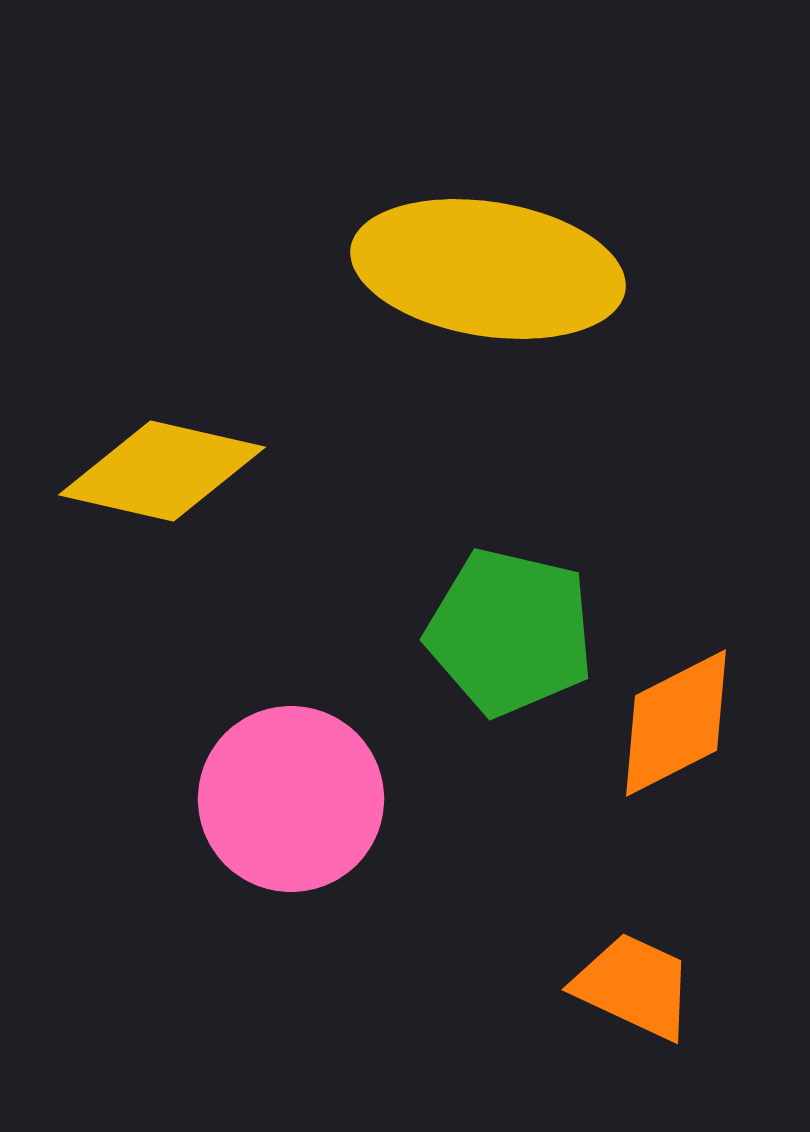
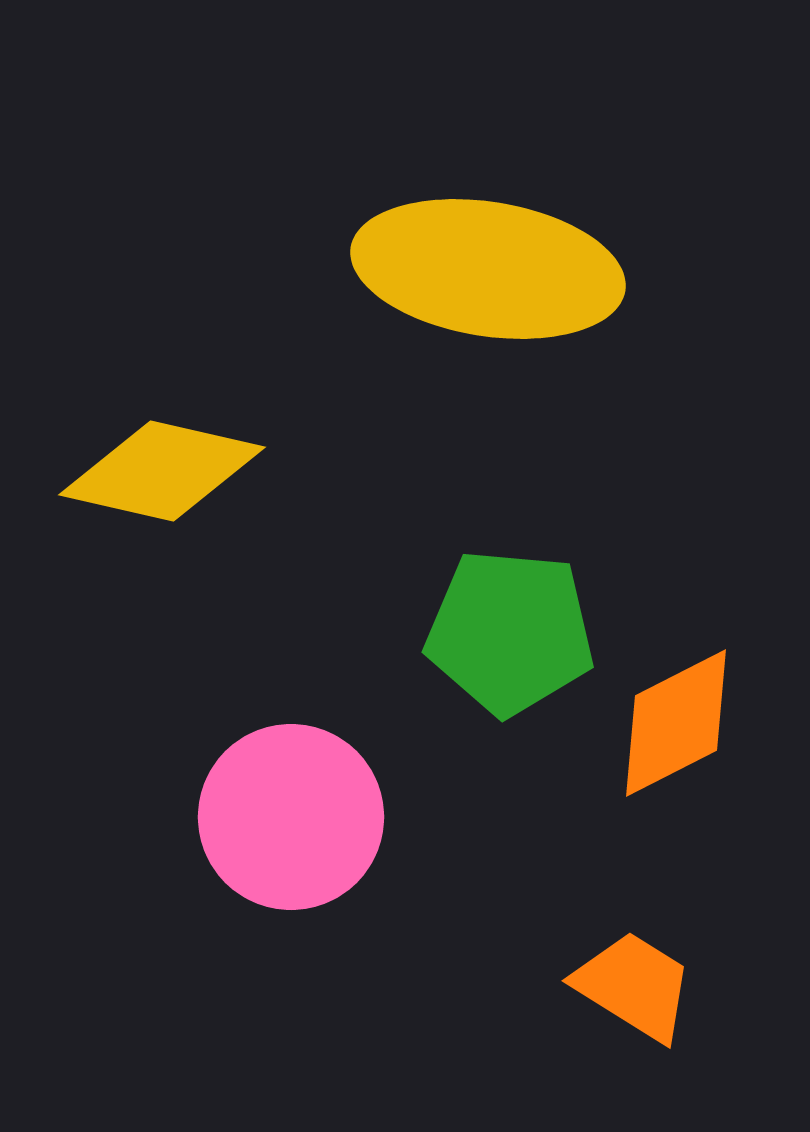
green pentagon: rotated 8 degrees counterclockwise
pink circle: moved 18 px down
orange trapezoid: rotated 7 degrees clockwise
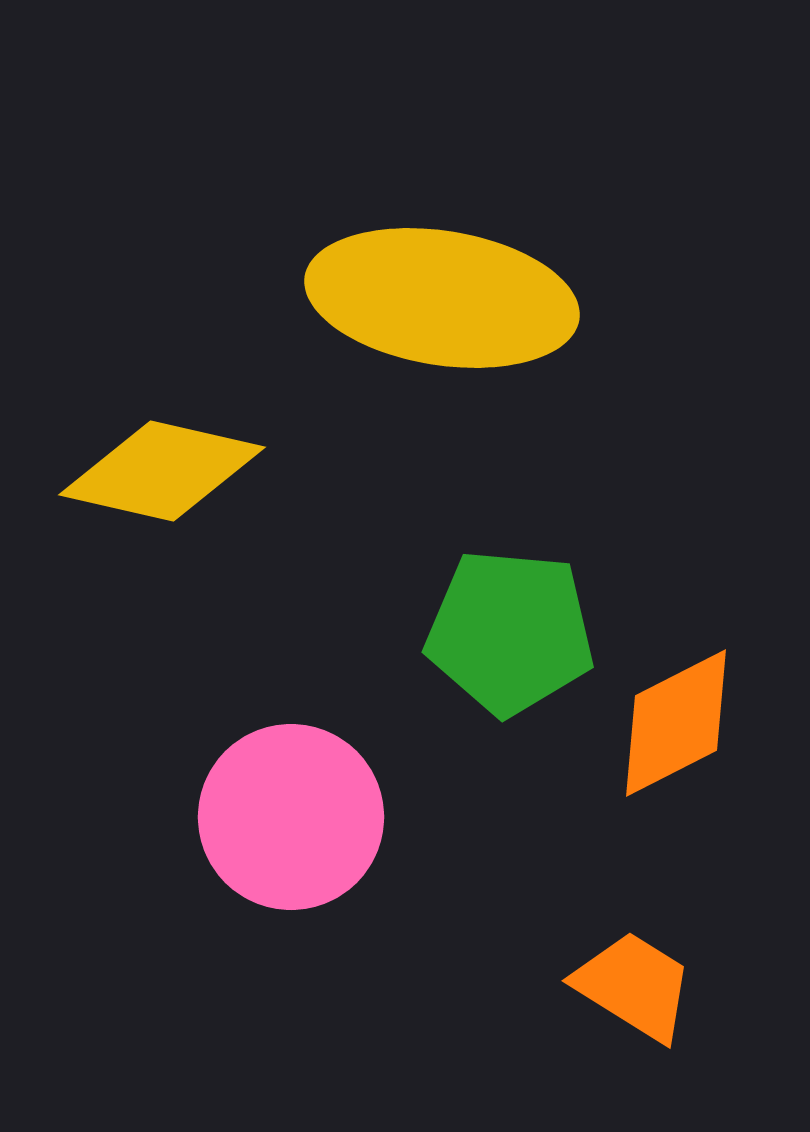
yellow ellipse: moved 46 px left, 29 px down
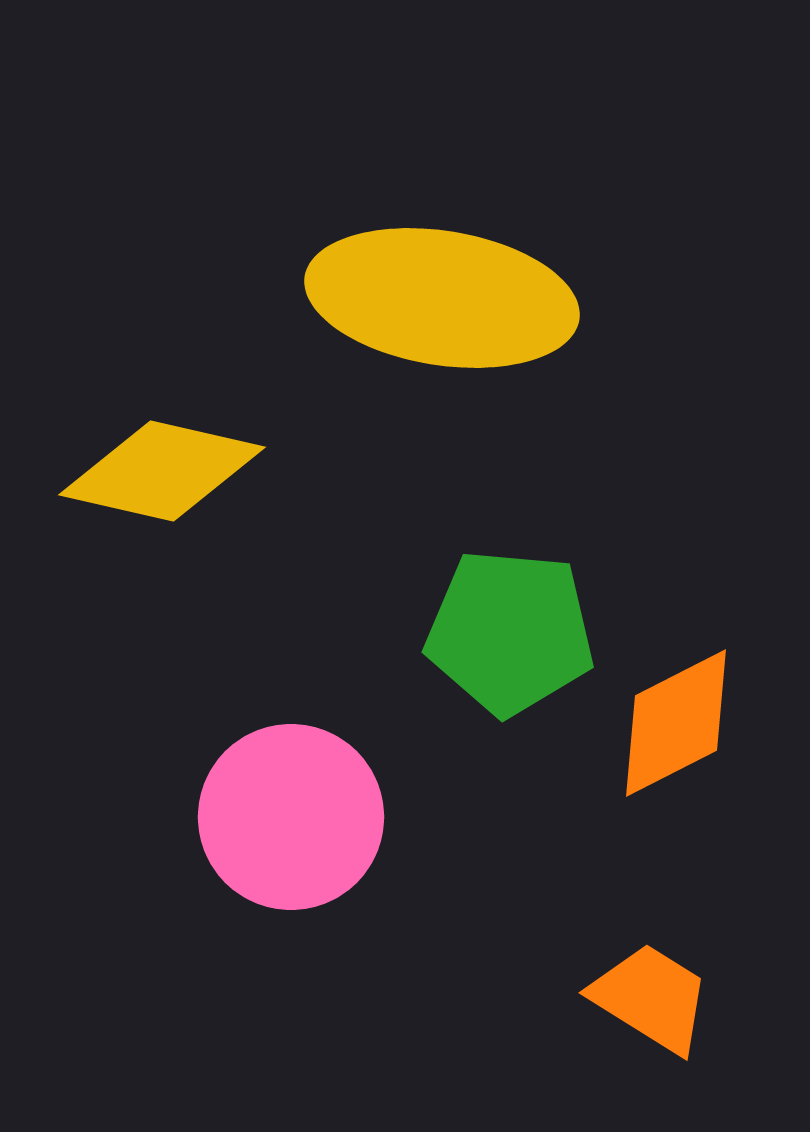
orange trapezoid: moved 17 px right, 12 px down
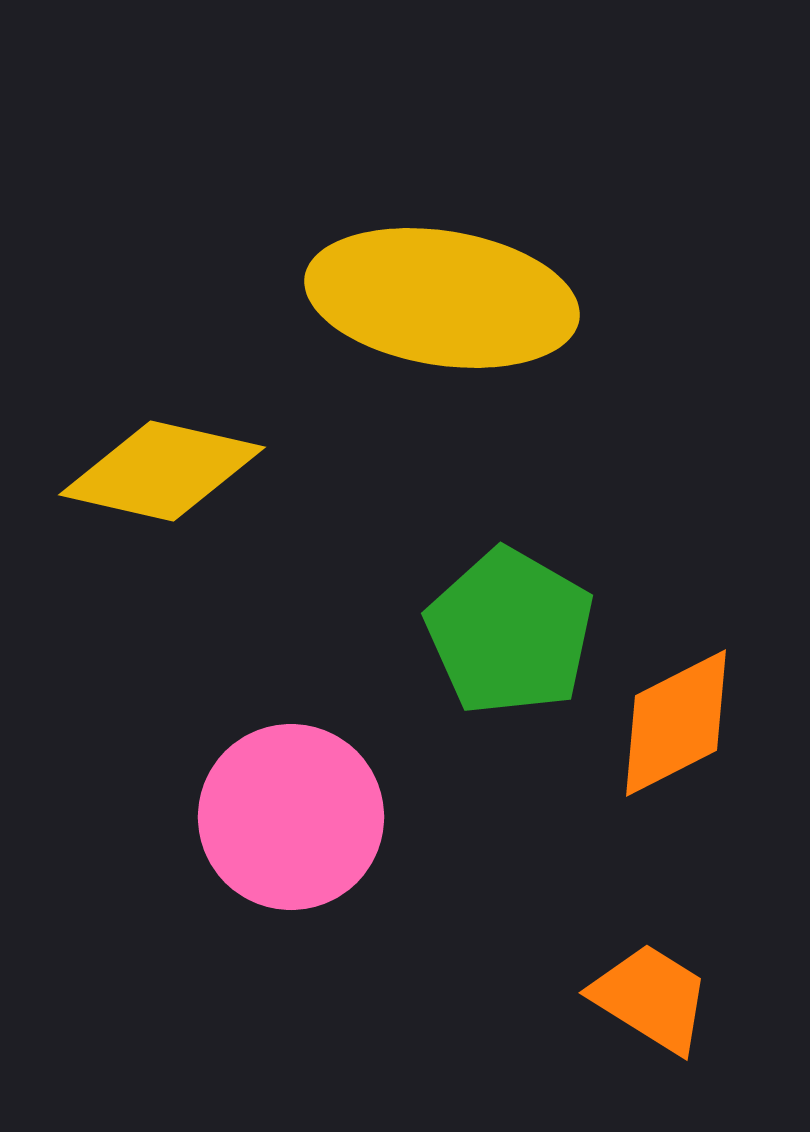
green pentagon: rotated 25 degrees clockwise
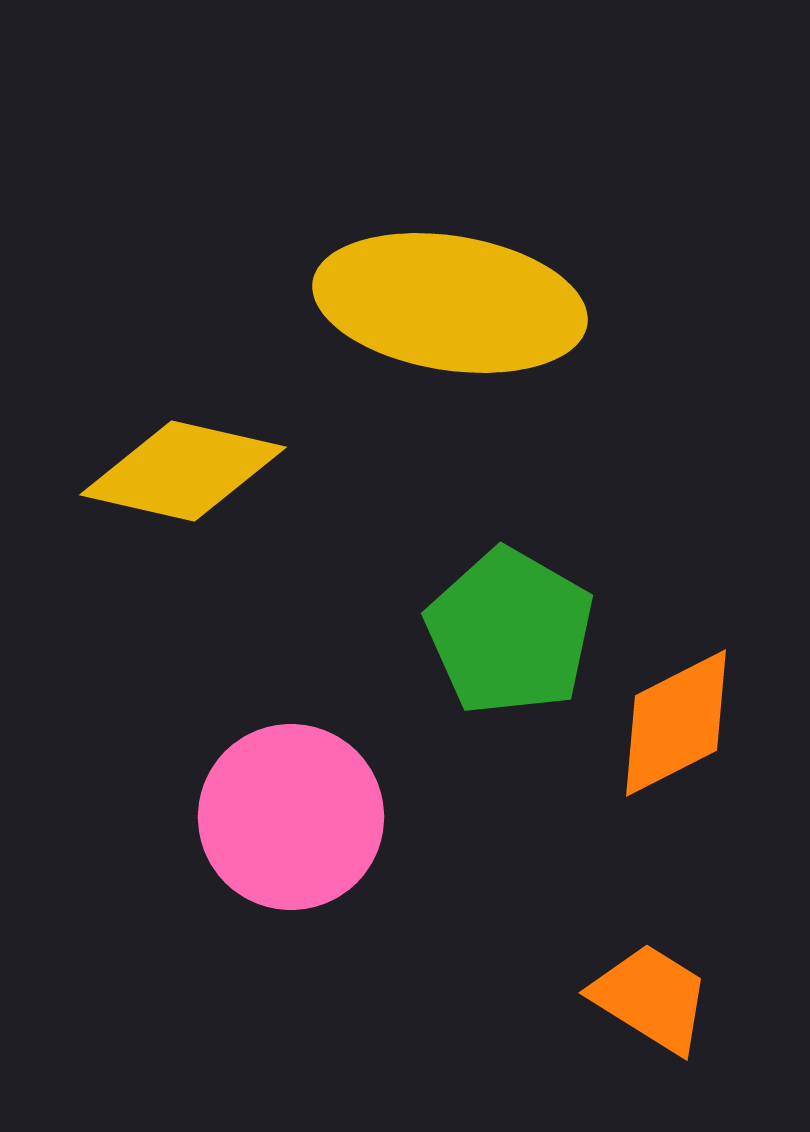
yellow ellipse: moved 8 px right, 5 px down
yellow diamond: moved 21 px right
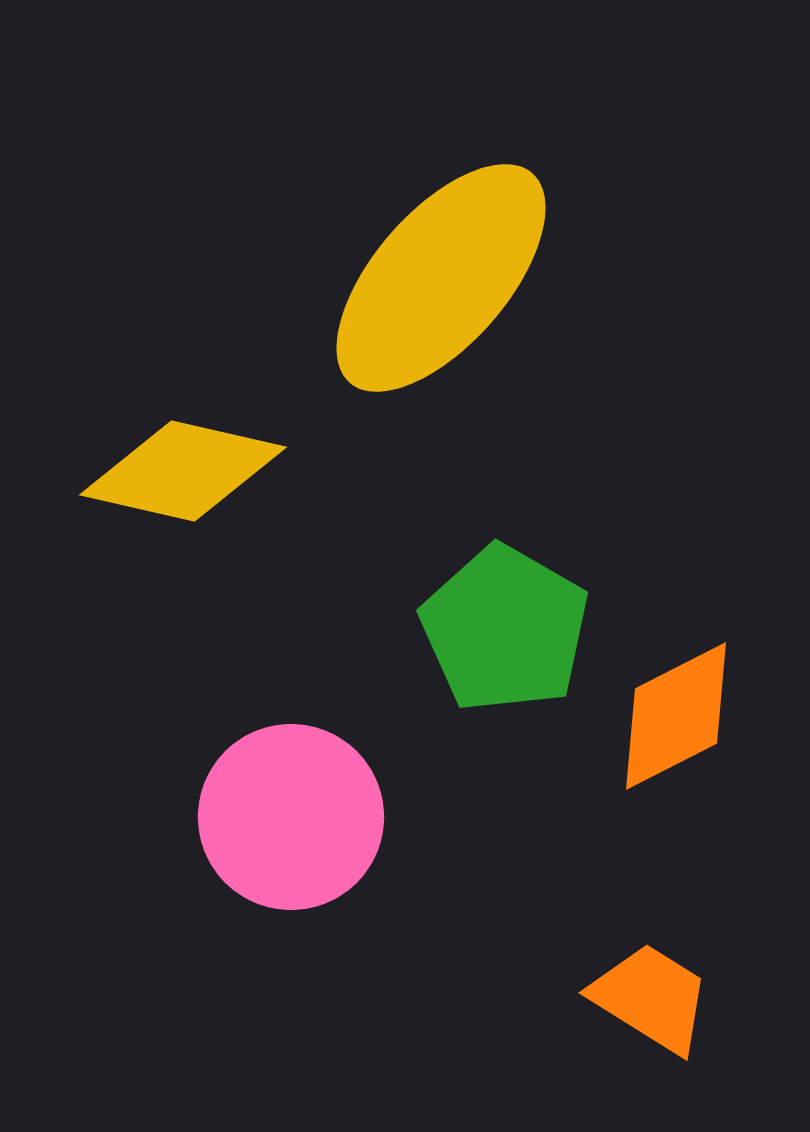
yellow ellipse: moved 9 px left, 25 px up; rotated 58 degrees counterclockwise
green pentagon: moved 5 px left, 3 px up
orange diamond: moved 7 px up
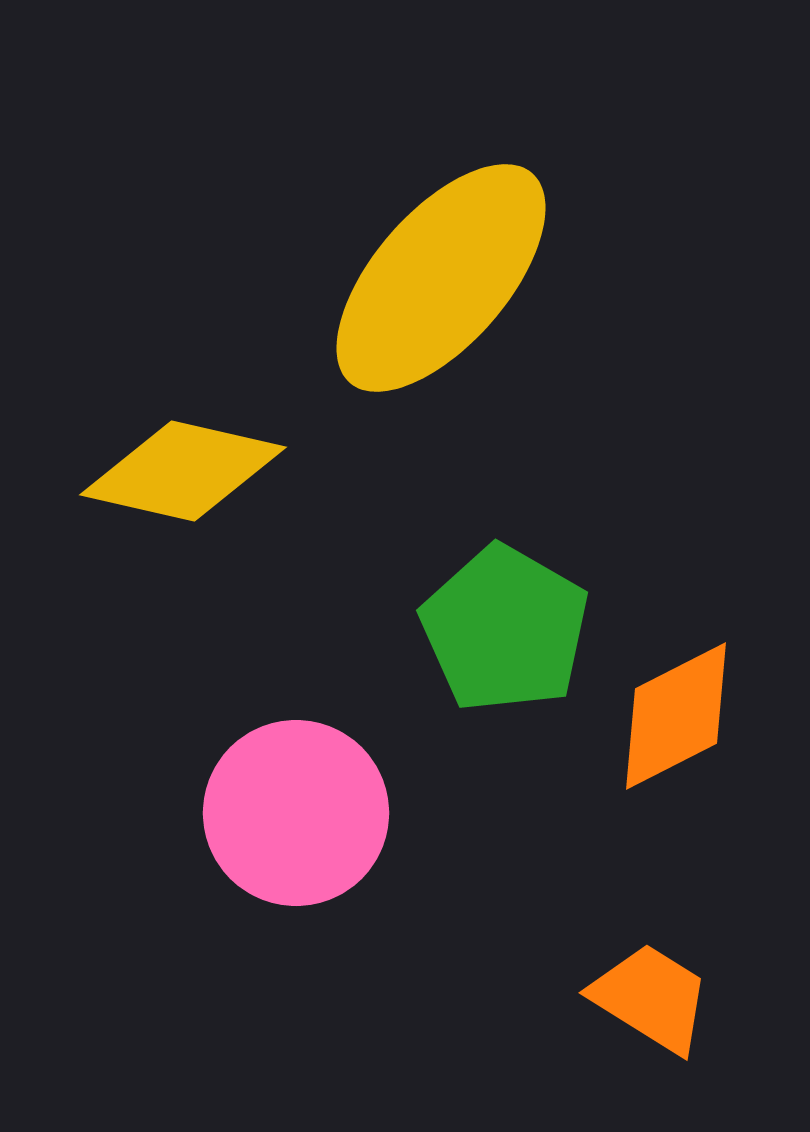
pink circle: moved 5 px right, 4 px up
